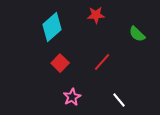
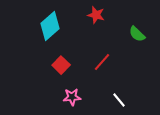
red star: rotated 18 degrees clockwise
cyan diamond: moved 2 px left, 1 px up
red square: moved 1 px right, 2 px down
pink star: rotated 24 degrees clockwise
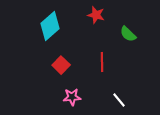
green semicircle: moved 9 px left
red line: rotated 42 degrees counterclockwise
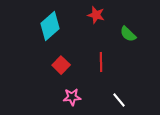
red line: moved 1 px left
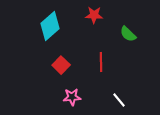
red star: moved 2 px left; rotated 12 degrees counterclockwise
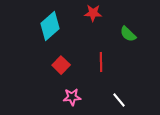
red star: moved 1 px left, 2 px up
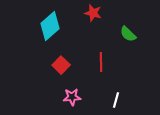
red star: rotated 12 degrees clockwise
white line: moved 3 px left; rotated 56 degrees clockwise
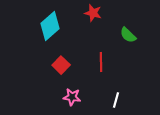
green semicircle: moved 1 px down
pink star: rotated 12 degrees clockwise
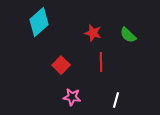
red star: moved 20 px down
cyan diamond: moved 11 px left, 4 px up
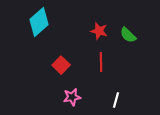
red star: moved 6 px right, 2 px up
pink star: rotated 18 degrees counterclockwise
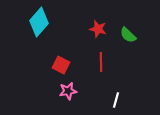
cyan diamond: rotated 8 degrees counterclockwise
red star: moved 1 px left, 2 px up
red square: rotated 18 degrees counterclockwise
pink star: moved 4 px left, 6 px up
